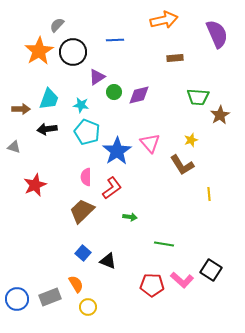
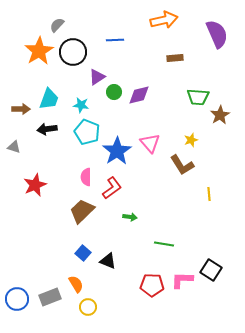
pink L-shape: rotated 140 degrees clockwise
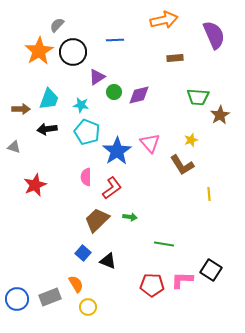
purple semicircle: moved 3 px left, 1 px down
brown trapezoid: moved 15 px right, 9 px down
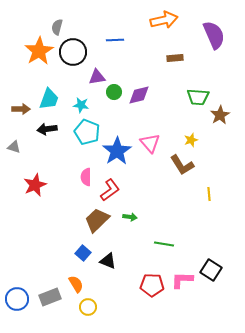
gray semicircle: moved 2 px down; rotated 28 degrees counterclockwise
purple triangle: rotated 24 degrees clockwise
red L-shape: moved 2 px left, 2 px down
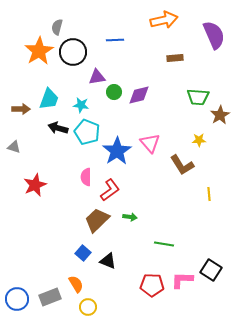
black arrow: moved 11 px right, 1 px up; rotated 24 degrees clockwise
yellow star: moved 8 px right; rotated 16 degrees clockwise
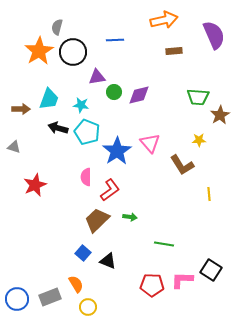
brown rectangle: moved 1 px left, 7 px up
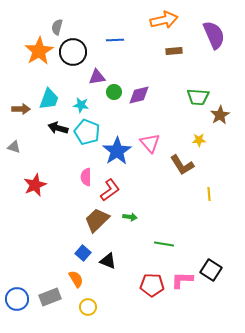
orange semicircle: moved 5 px up
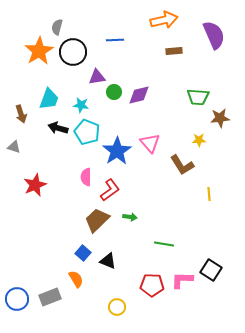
brown arrow: moved 5 px down; rotated 72 degrees clockwise
brown star: moved 3 px down; rotated 24 degrees clockwise
yellow circle: moved 29 px right
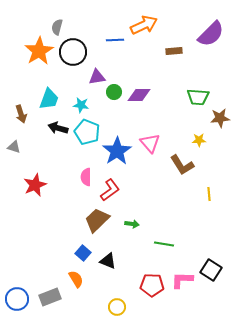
orange arrow: moved 20 px left, 5 px down; rotated 12 degrees counterclockwise
purple semicircle: moved 3 px left, 1 px up; rotated 68 degrees clockwise
purple diamond: rotated 15 degrees clockwise
green arrow: moved 2 px right, 7 px down
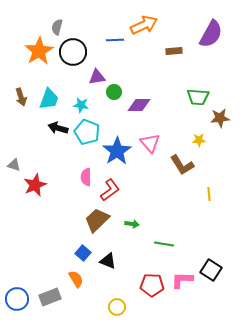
purple semicircle: rotated 16 degrees counterclockwise
purple diamond: moved 10 px down
brown arrow: moved 17 px up
gray triangle: moved 18 px down
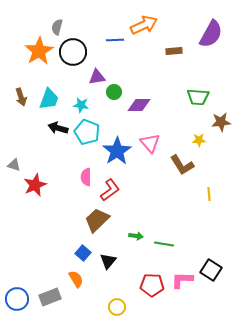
brown star: moved 1 px right, 4 px down
green arrow: moved 4 px right, 12 px down
black triangle: rotated 48 degrees clockwise
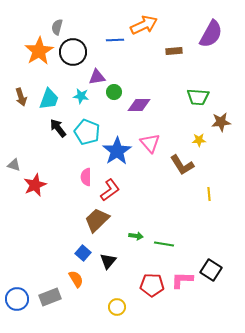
cyan star: moved 9 px up
black arrow: rotated 36 degrees clockwise
